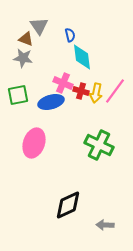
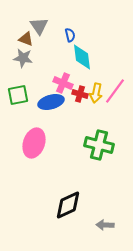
red cross: moved 1 px left, 3 px down
green cross: rotated 12 degrees counterclockwise
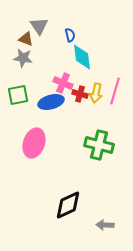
pink line: rotated 20 degrees counterclockwise
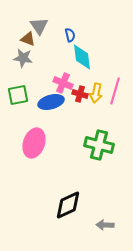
brown triangle: moved 2 px right
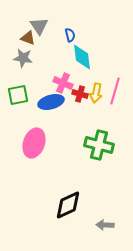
brown triangle: moved 1 px up
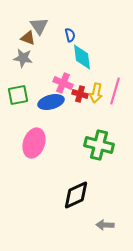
black diamond: moved 8 px right, 10 px up
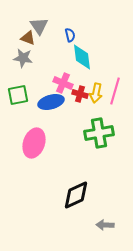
green cross: moved 12 px up; rotated 24 degrees counterclockwise
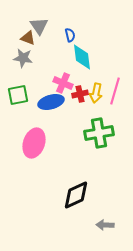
red cross: rotated 28 degrees counterclockwise
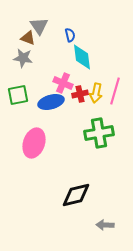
black diamond: rotated 12 degrees clockwise
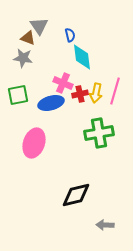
blue ellipse: moved 1 px down
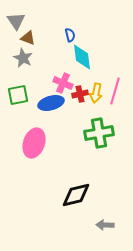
gray triangle: moved 23 px left, 5 px up
gray star: rotated 18 degrees clockwise
